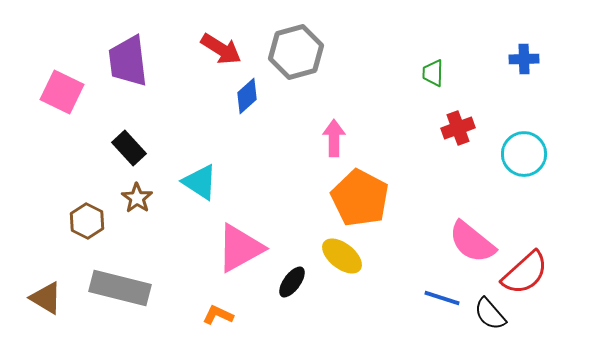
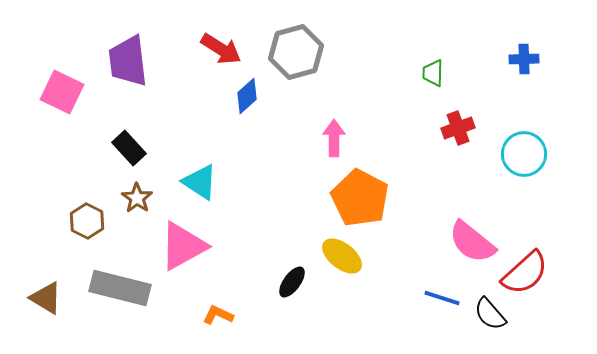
pink triangle: moved 57 px left, 2 px up
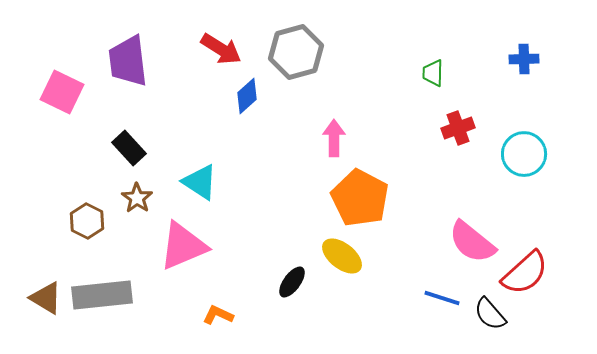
pink triangle: rotated 6 degrees clockwise
gray rectangle: moved 18 px left, 7 px down; rotated 20 degrees counterclockwise
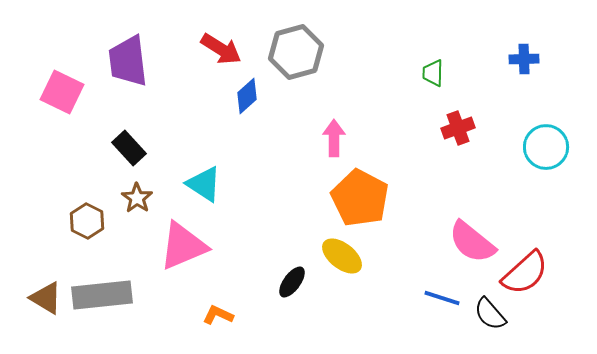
cyan circle: moved 22 px right, 7 px up
cyan triangle: moved 4 px right, 2 px down
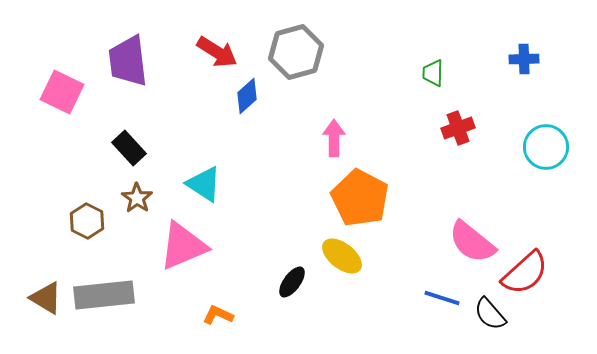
red arrow: moved 4 px left, 3 px down
gray rectangle: moved 2 px right
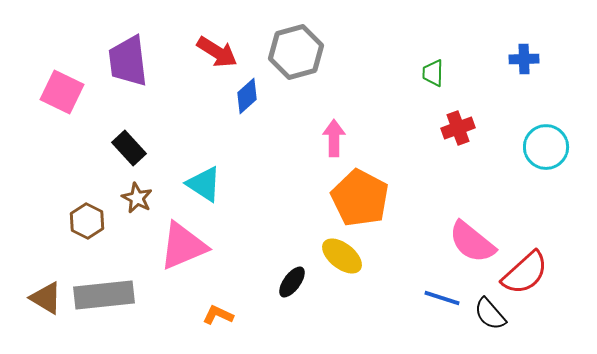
brown star: rotated 8 degrees counterclockwise
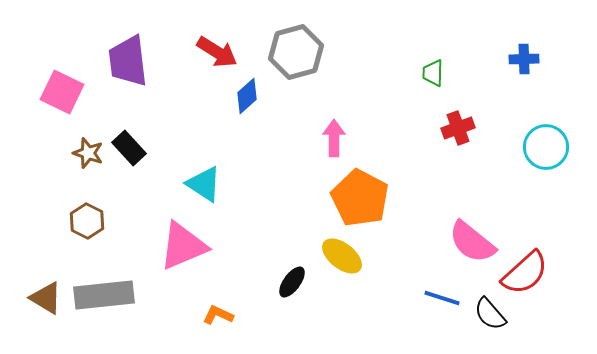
brown star: moved 49 px left, 45 px up; rotated 8 degrees counterclockwise
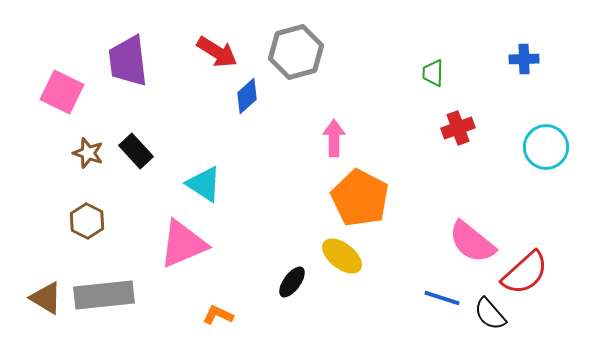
black rectangle: moved 7 px right, 3 px down
pink triangle: moved 2 px up
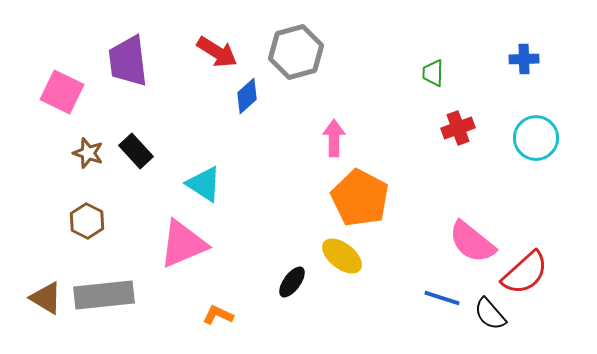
cyan circle: moved 10 px left, 9 px up
